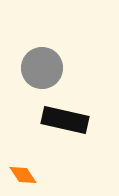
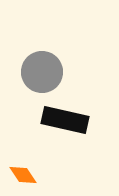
gray circle: moved 4 px down
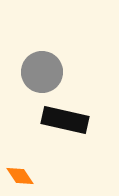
orange diamond: moved 3 px left, 1 px down
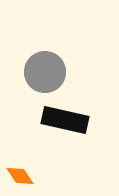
gray circle: moved 3 px right
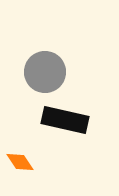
orange diamond: moved 14 px up
